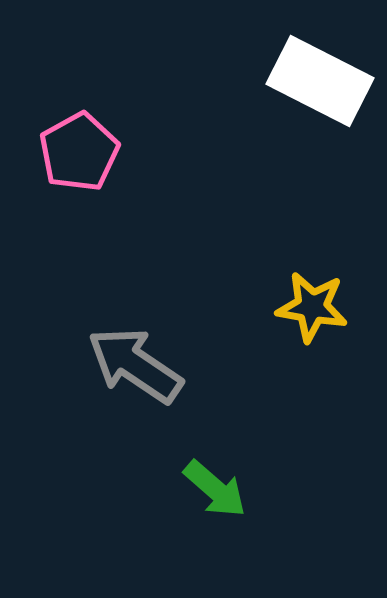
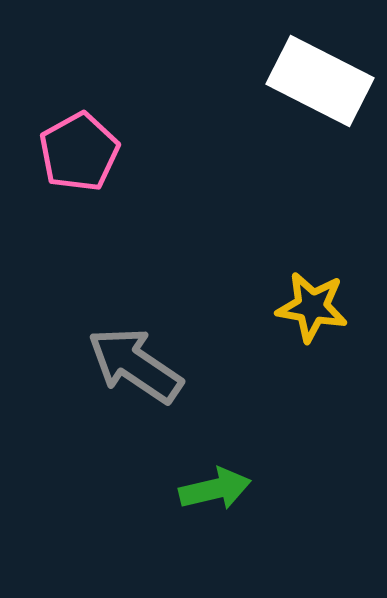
green arrow: rotated 54 degrees counterclockwise
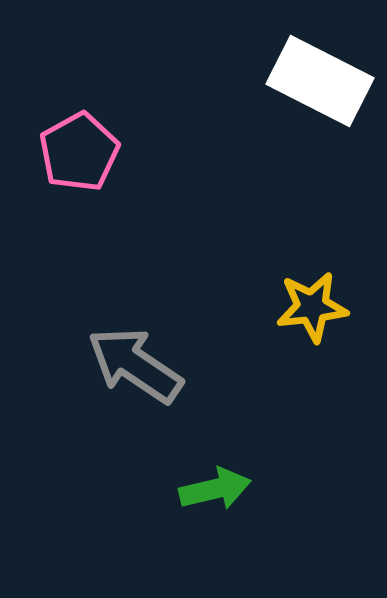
yellow star: rotated 16 degrees counterclockwise
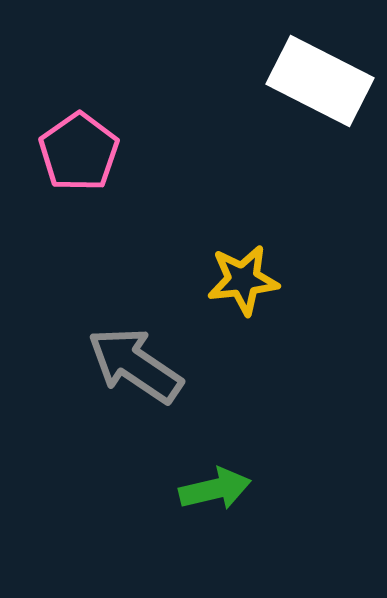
pink pentagon: rotated 6 degrees counterclockwise
yellow star: moved 69 px left, 27 px up
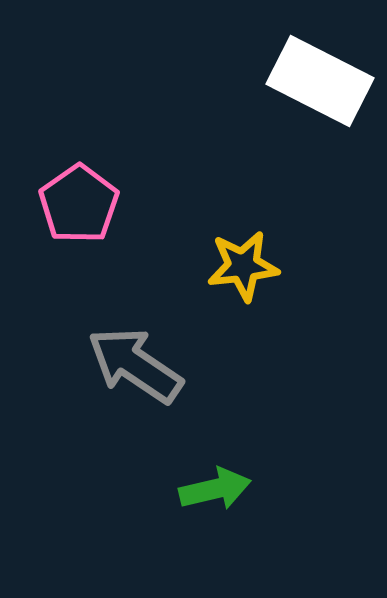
pink pentagon: moved 52 px down
yellow star: moved 14 px up
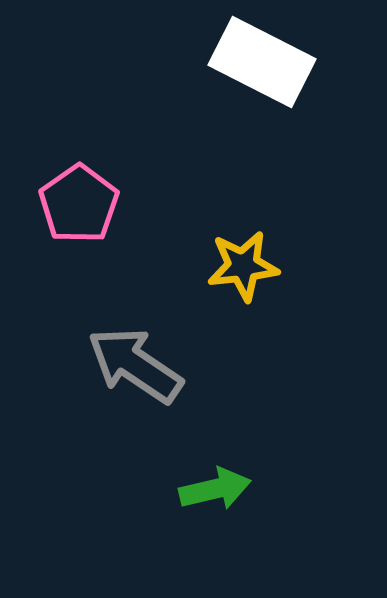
white rectangle: moved 58 px left, 19 px up
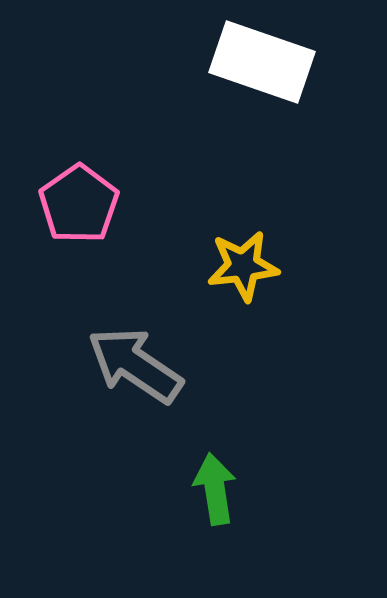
white rectangle: rotated 8 degrees counterclockwise
green arrow: rotated 86 degrees counterclockwise
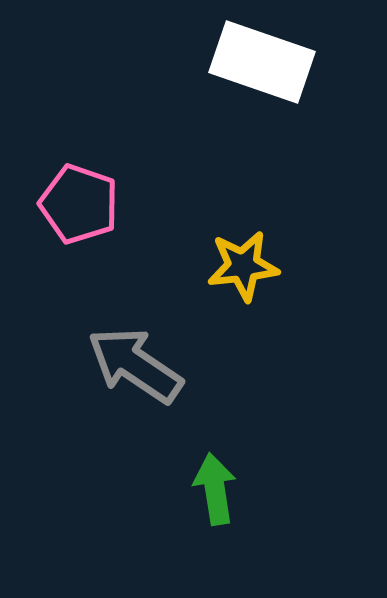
pink pentagon: rotated 18 degrees counterclockwise
